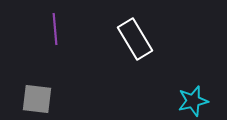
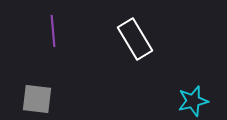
purple line: moved 2 px left, 2 px down
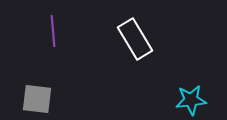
cyan star: moved 2 px left, 1 px up; rotated 8 degrees clockwise
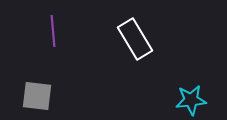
gray square: moved 3 px up
